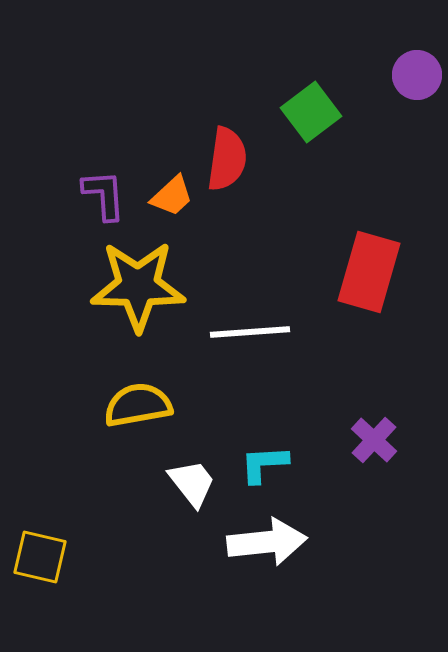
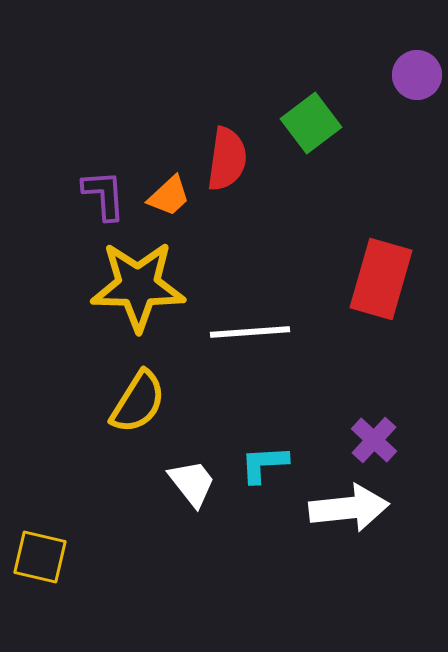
green square: moved 11 px down
orange trapezoid: moved 3 px left
red rectangle: moved 12 px right, 7 px down
yellow semicircle: moved 3 px up; rotated 132 degrees clockwise
white arrow: moved 82 px right, 34 px up
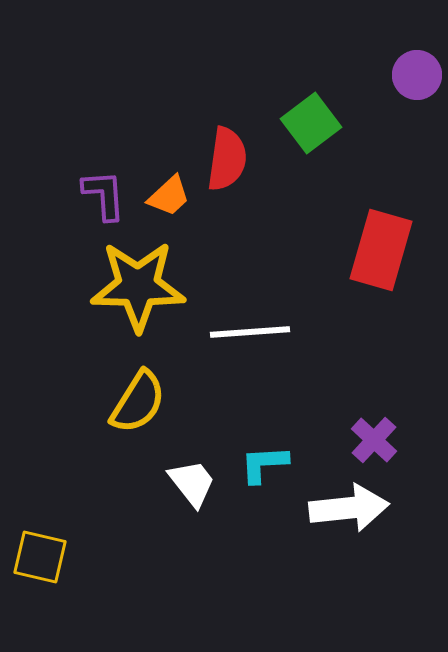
red rectangle: moved 29 px up
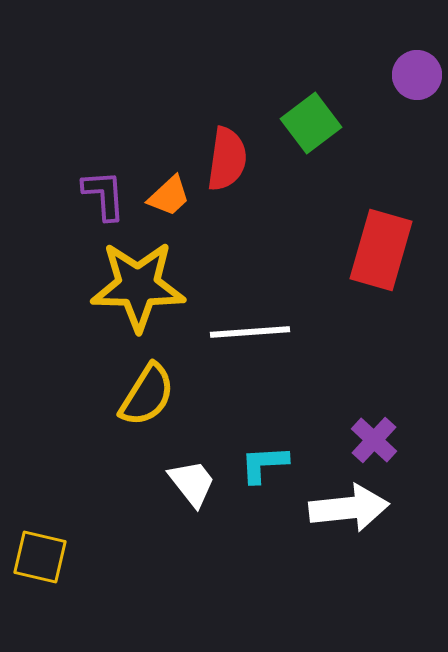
yellow semicircle: moved 9 px right, 7 px up
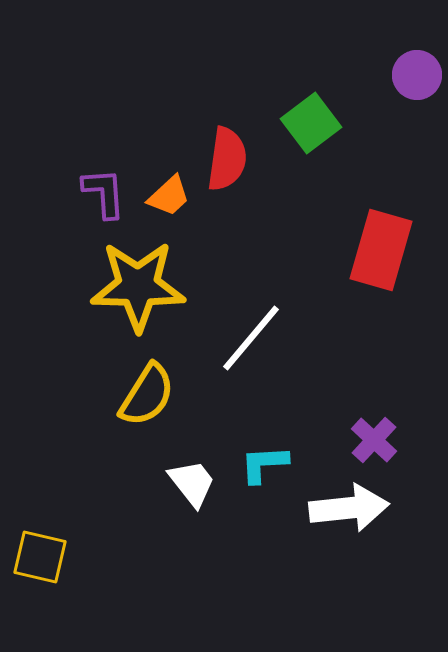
purple L-shape: moved 2 px up
white line: moved 1 px right, 6 px down; rotated 46 degrees counterclockwise
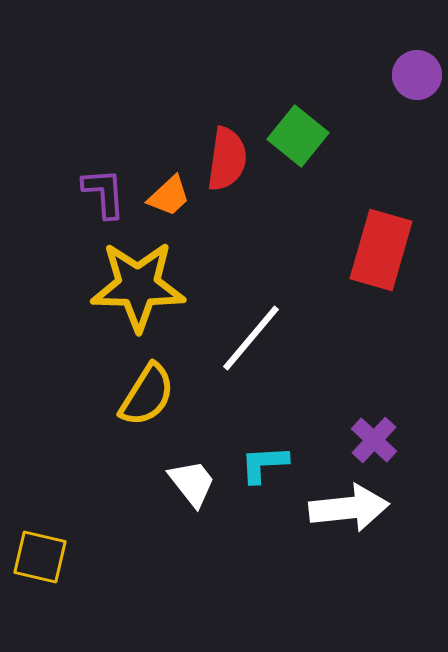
green square: moved 13 px left, 13 px down; rotated 14 degrees counterclockwise
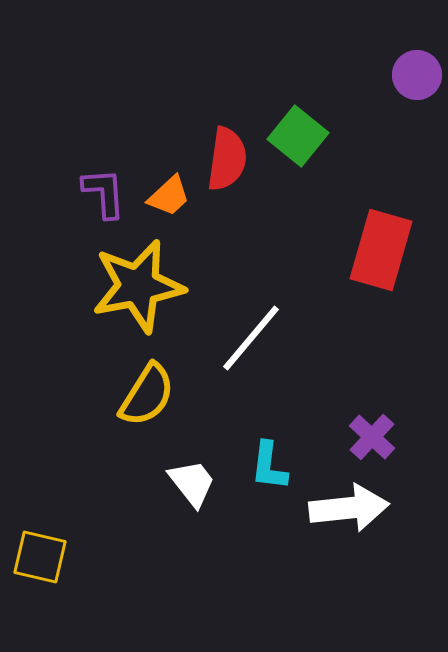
yellow star: rotated 12 degrees counterclockwise
purple cross: moved 2 px left, 3 px up
cyan L-shape: moved 5 px right, 2 px down; rotated 80 degrees counterclockwise
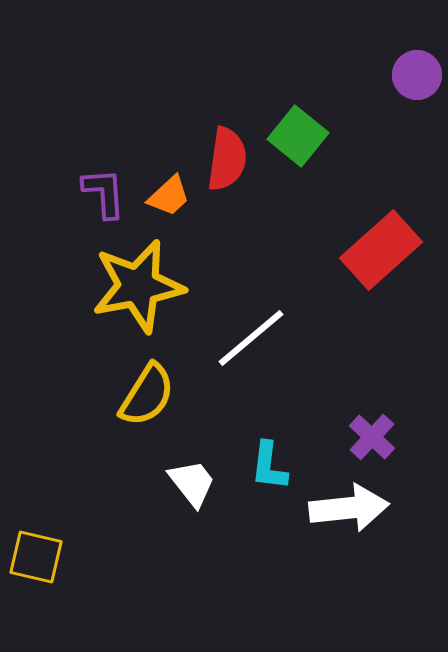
red rectangle: rotated 32 degrees clockwise
white line: rotated 10 degrees clockwise
yellow square: moved 4 px left
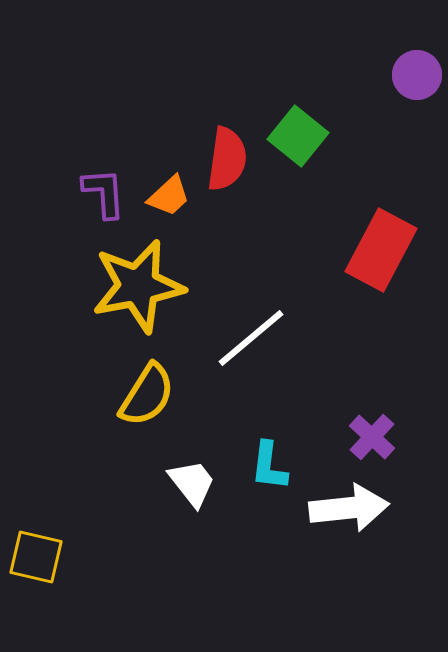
red rectangle: rotated 20 degrees counterclockwise
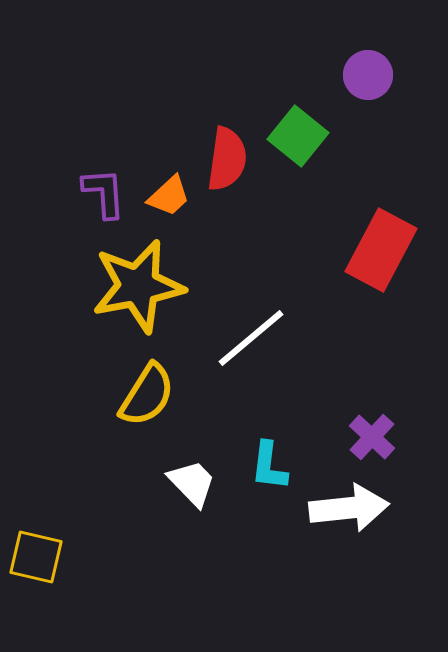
purple circle: moved 49 px left
white trapezoid: rotated 6 degrees counterclockwise
